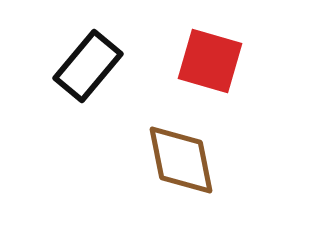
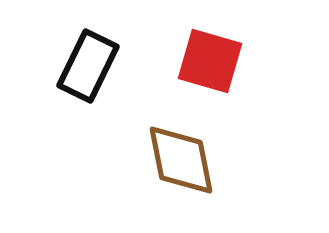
black rectangle: rotated 14 degrees counterclockwise
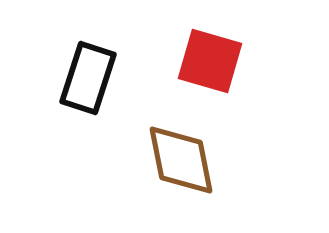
black rectangle: moved 12 px down; rotated 8 degrees counterclockwise
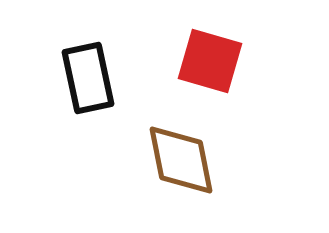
black rectangle: rotated 30 degrees counterclockwise
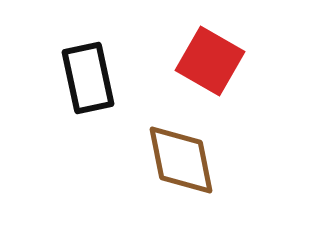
red square: rotated 14 degrees clockwise
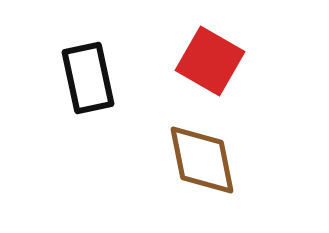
brown diamond: moved 21 px right
